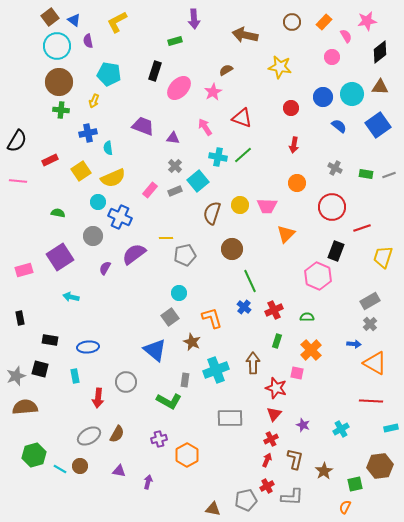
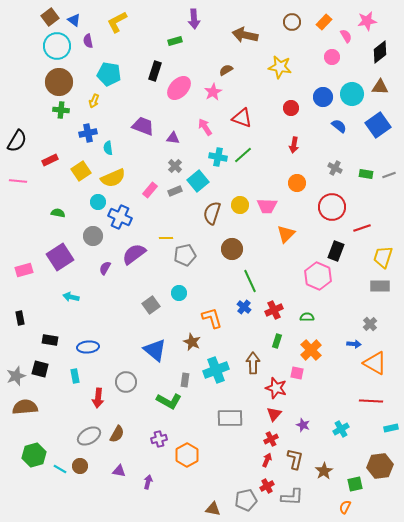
gray rectangle at (370, 301): moved 10 px right, 15 px up; rotated 30 degrees clockwise
gray square at (170, 317): moved 19 px left, 12 px up
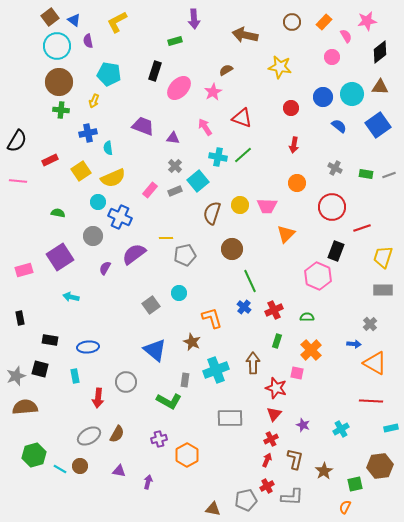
gray rectangle at (380, 286): moved 3 px right, 4 px down
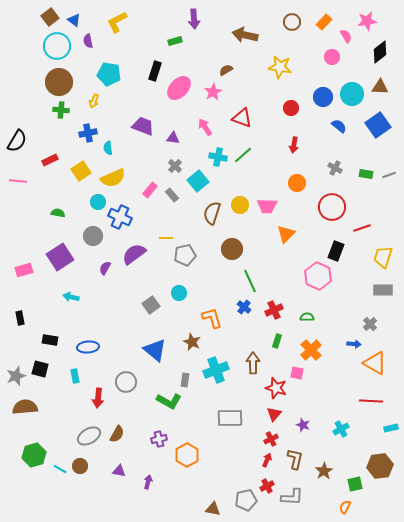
gray rectangle at (175, 191): moved 3 px left, 4 px down; rotated 72 degrees clockwise
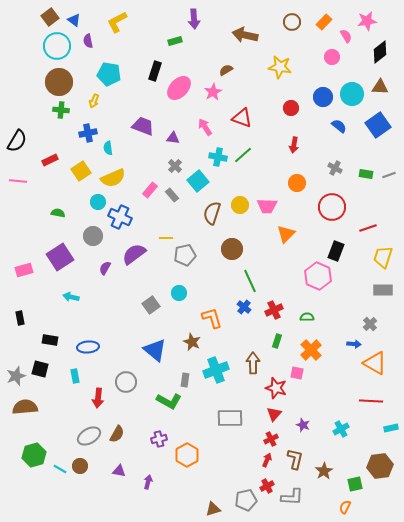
red line at (362, 228): moved 6 px right
brown triangle at (213, 509): rotated 28 degrees counterclockwise
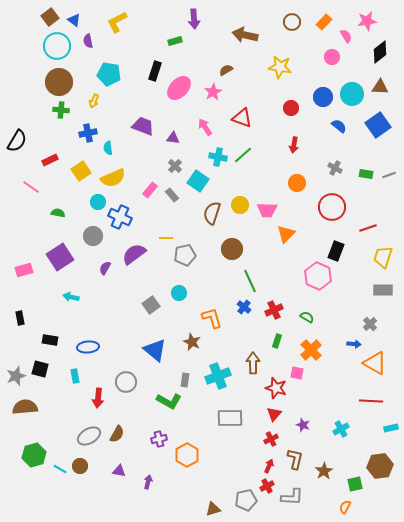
pink line at (18, 181): moved 13 px right, 6 px down; rotated 30 degrees clockwise
cyan square at (198, 181): rotated 15 degrees counterclockwise
pink trapezoid at (267, 206): moved 4 px down
green semicircle at (307, 317): rotated 32 degrees clockwise
cyan cross at (216, 370): moved 2 px right, 6 px down
red arrow at (267, 460): moved 2 px right, 6 px down
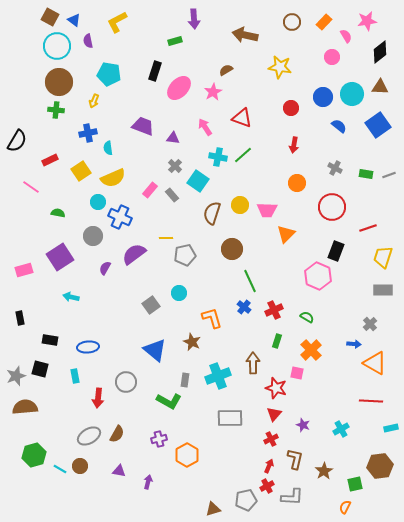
brown square at (50, 17): rotated 24 degrees counterclockwise
green cross at (61, 110): moved 5 px left
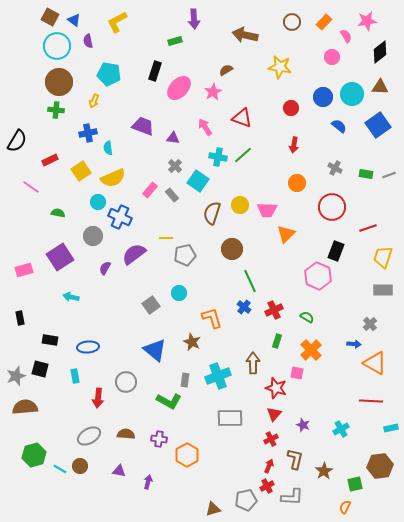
brown semicircle at (117, 434): moved 9 px right; rotated 114 degrees counterclockwise
purple cross at (159, 439): rotated 21 degrees clockwise
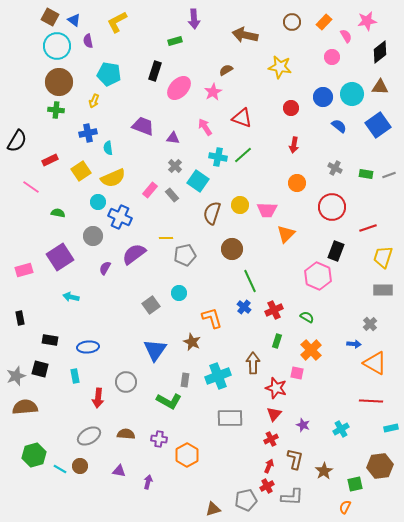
blue triangle at (155, 350): rotated 25 degrees clockwise
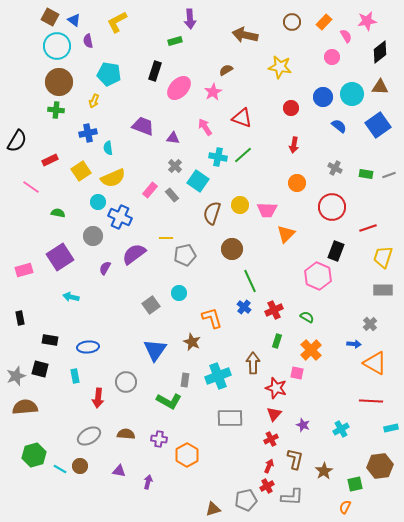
purple arrow at (194, 19): moved 4 px left
